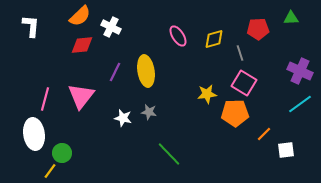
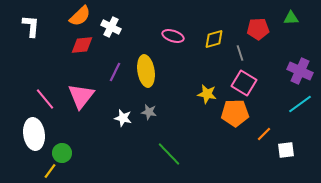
pink ellipse: moved 5 px left; rotated 40 degrees counterclockwise
yellow star: rotated 18 degrees clockwise
pink line: rotated 55 degrees counterclockwise
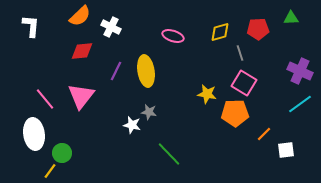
yellow diamond: moved 6 px right, 7 px up
red diamond: moved 6 px down
purple line: moved 1 px right, 1 px up
white star: moved 9 px right, 7 px down
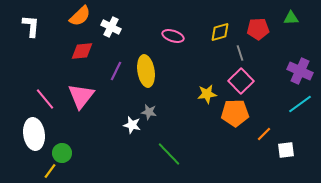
pink square: moved 3 px left, 2 px up; rotated 15 degrees clockwise
yellow star: rotated 18 degrees counterclockwise
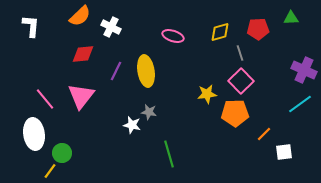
red diamond: moved 1 px right, 3 px down
purple cross: moved 4 px right, 1 px up
white square: moved 2 px left, 2 px down
green line: rotated 28 degrees clockwise
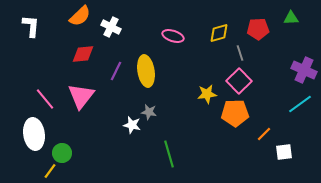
yellow diamond: moved 1 px left, 1 px down
pink square: moved 2 px left
